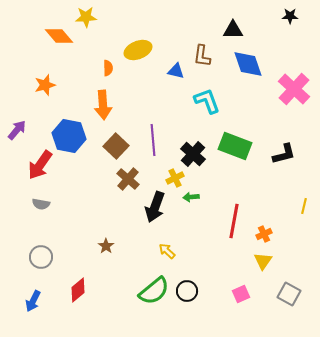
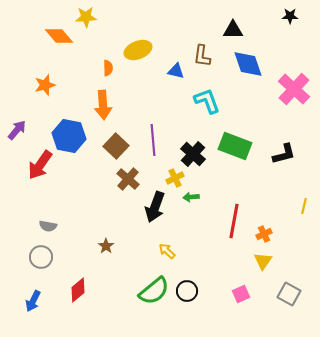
gray semicircle: moved 7 px right, 22 px down
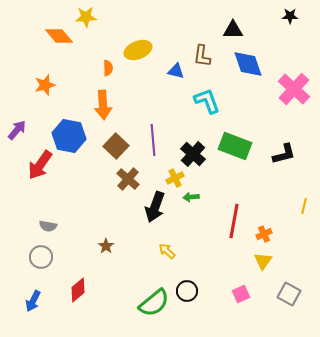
green semicircle: moved 12 px down
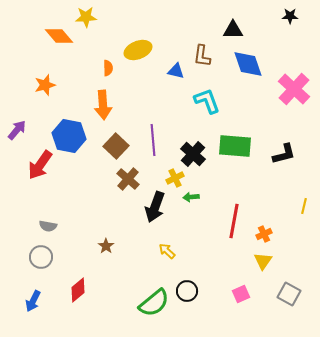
green rectangle: rotated 16 degrees counterclockwise
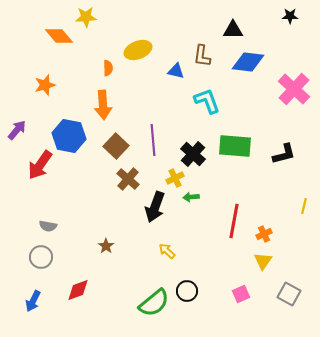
blue diamond: moved 2 px up; rotated 64 degrees counterclockwise
red diamond: rotated 20 degrees clockwise
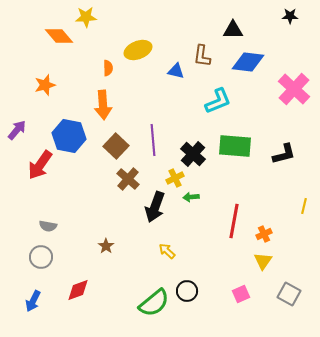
cyan L-shape: moved 11 px right; rotated 88 degrees clockwise
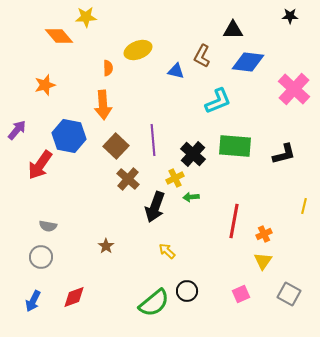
brown L-shape: rotated 20 degrees clockwise
red diamond: moved 4 px left, 7 px down
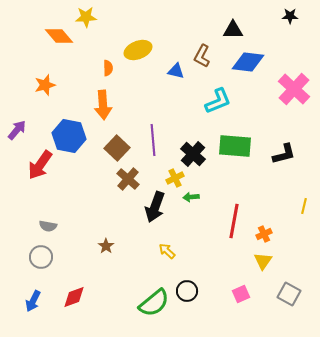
brown square: moved 1 px right, 2 px down
